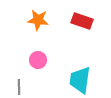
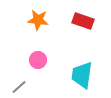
red rectangle: moved 1 px right
cyan trapezoid: moved 2 px right, 5 px up
gray line: rotated 49 degrees clockwise
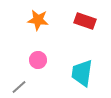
red rectangle: moved 2 px right
cyan trapezoid: moved 2 px up
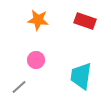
pink circle: moved 2 px left
cyan trapezoid: moved 1 px left, 3 px down
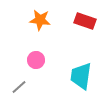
orange star: moved 2 px right
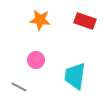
cyan trapezoid: moved 6 px left
gray line: rotated 70 degrees clockwise
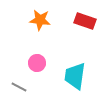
pink circle: moved 1 px right, 3 px down
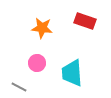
orange star: moved 2 px right, 8 px down
cyan trapezoid: moved 3 px left, 3 px up; rotated 12 degrees counterclockwise
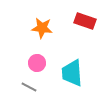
gray line: moved 10 px right
